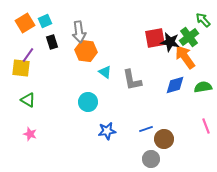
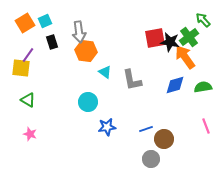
blue star: moved 4 px up
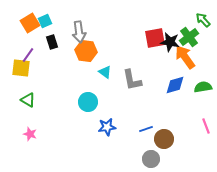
orange square: moved 5 px right
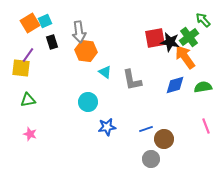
green triangle: rotated 42 degrees counterclockwise
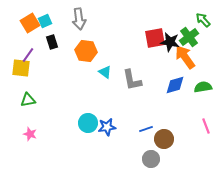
gray arrow: moved 13 px up
cyan circle: moved 21 px down
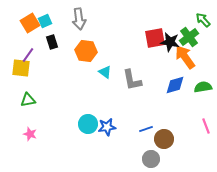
cyan circle: moved 1 px down
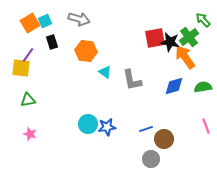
gray arrow: rotated 65 degrees counterclockwise
blue diamond: moved 1 px left, 1 px down
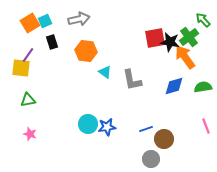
gray arrow: rotated 30 degrees counterclockwise
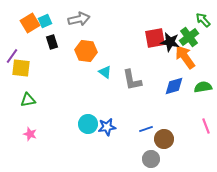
purple line: moved 16 px left, 1 px down
